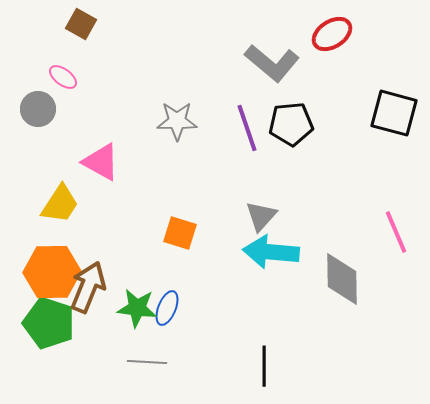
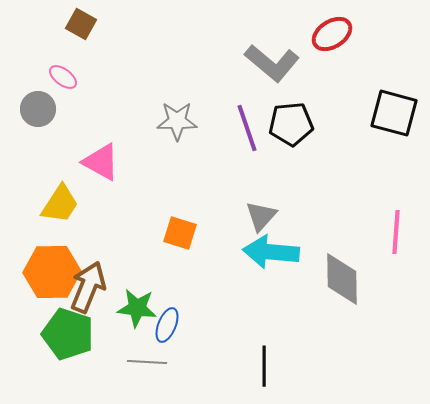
pink line: rotated 27 degrees clockwise
blue ellipse: moved 17 px down
green pentagon: moved 19 px right, 11 px down
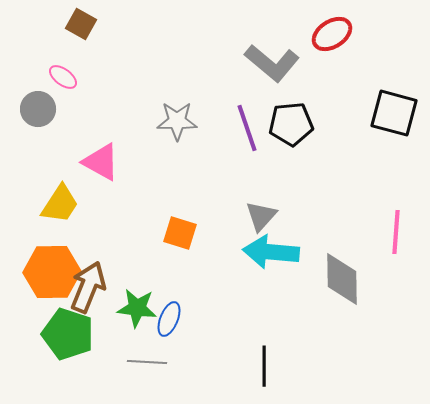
blue ellipse: moved 2 px right, 6 px up
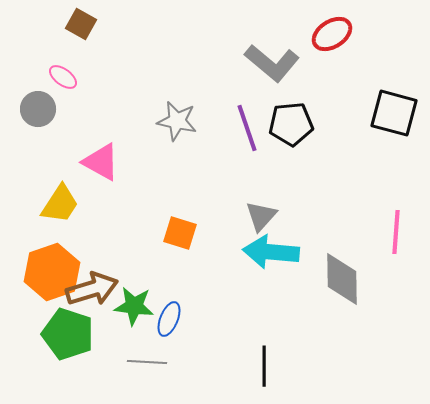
gray star: rotated 12 degrees clockwise
orange hexagon: rotated 18 degrees counterclockwise
brown arrow: moved 4 px right, 2 px down; rotated 51 degrees clockwise
green star: moved 3 px left, 2 px up
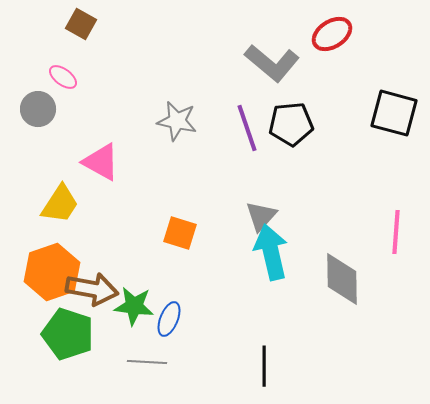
cyan arrow: rotated 72 degrees clockwise
brown arrow: rotated 27 degrees clockwise
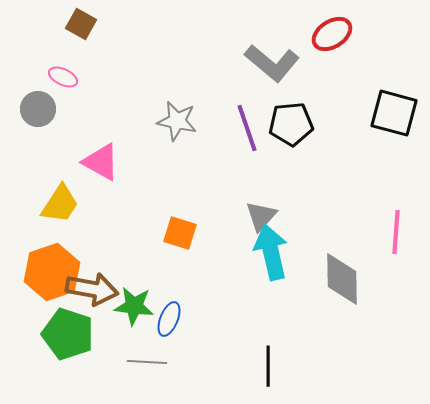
pink ellipse: rotated 12 degrees counterclockwise
black line: moved 4 px right
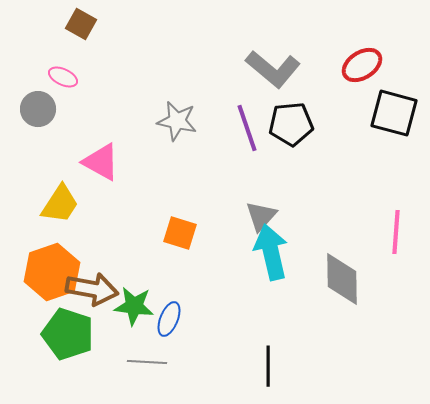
red ellipse: moved 30 px right, 31 px down
gray L-shape: moved 1 px right, 6 px down
